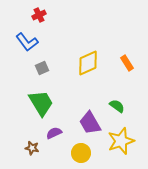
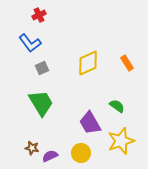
blue L-shape: moved 3 px right, 1 px down
purple semicircle: moved 4 px left, 23 px down
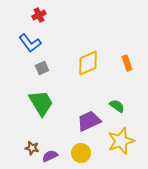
orange rectangle: rotated 14 degrees clockwise
purple trapezoid: moved 1 px left, 2 px up; rotated 95 degrees clockwise
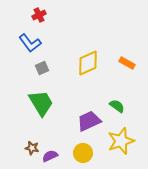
orange rectangle: rotated 42 degrees counterclockwise
yellow circle: moved 2 px right
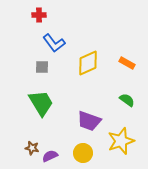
red cross: rotated 24 degrees clockwise
blue L-shape: moved 24 px right
gray square: moved 1 px up; rotated 24 degrees clockwise
green semicircle: moved 10 px right, 6 px up
purple trapezoid: rotated 135 degrees counterclockwise
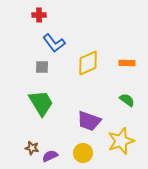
orange rectangle: rotated 28 degrees counterclockwise
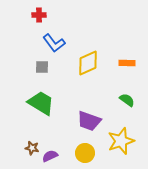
green trapezoid: rotated 28 degrees counterclockwise
yellow circle: moved 2 px right
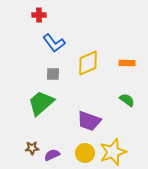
gray square: moved 11 px right, 7 px down
green trapezoid: rotated 72 degrees counterclockwise
yellow star: moved 8 px left, 11 px down
brown star: rotated 16 degrees counterclockwise
purple semicircle: moved 2 px right, 1 px up
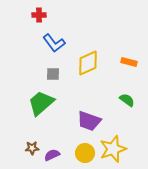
orange rectangle: moved 2 px right, 1 px up; rotated 14 degrees clockwise
yellow star: moved 3 px up
